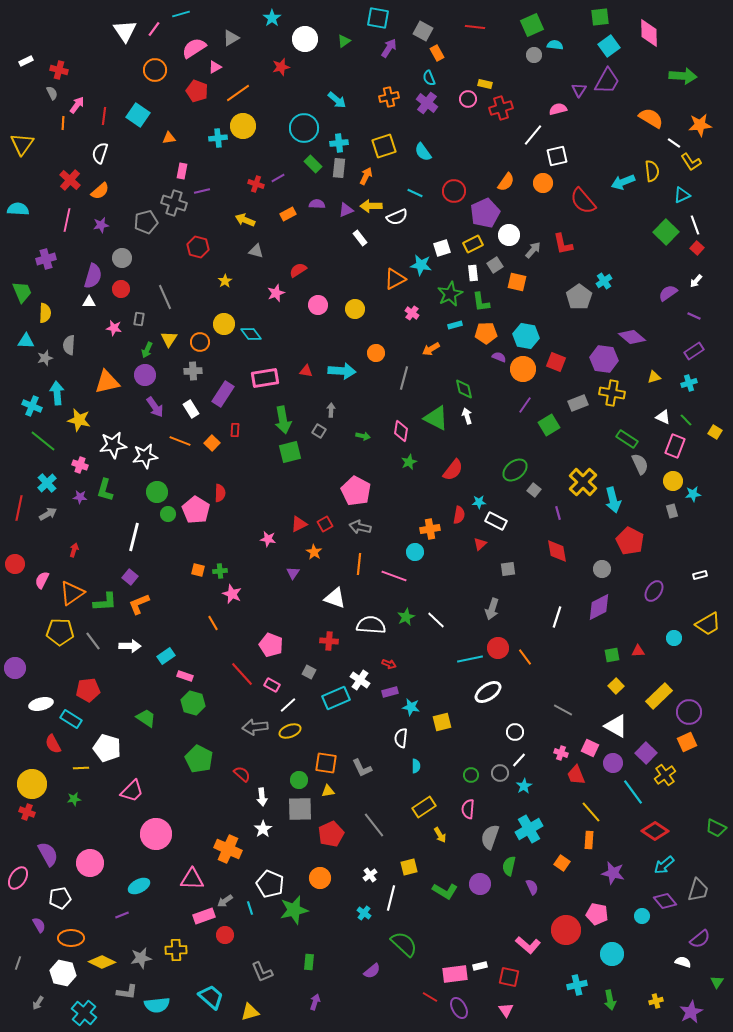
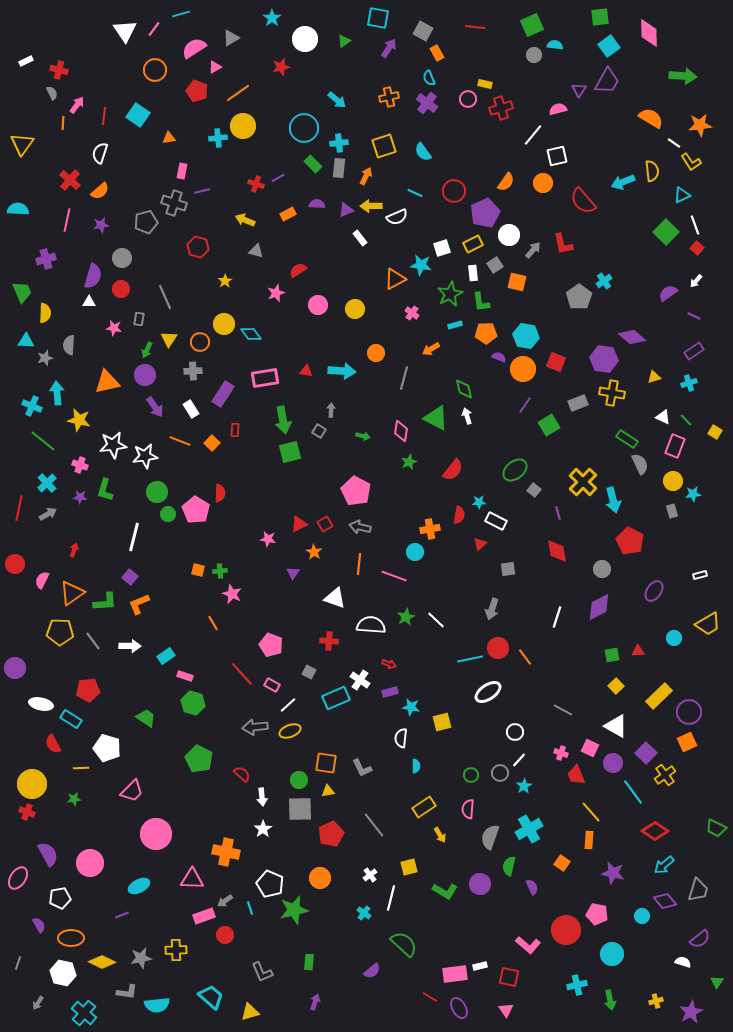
white ellipse at (41, 704): rotated 25 degrees clockwise
orange cross at (228, 849): moved 2 px left, 3 px down; rotated 12 degrees counterclockwise
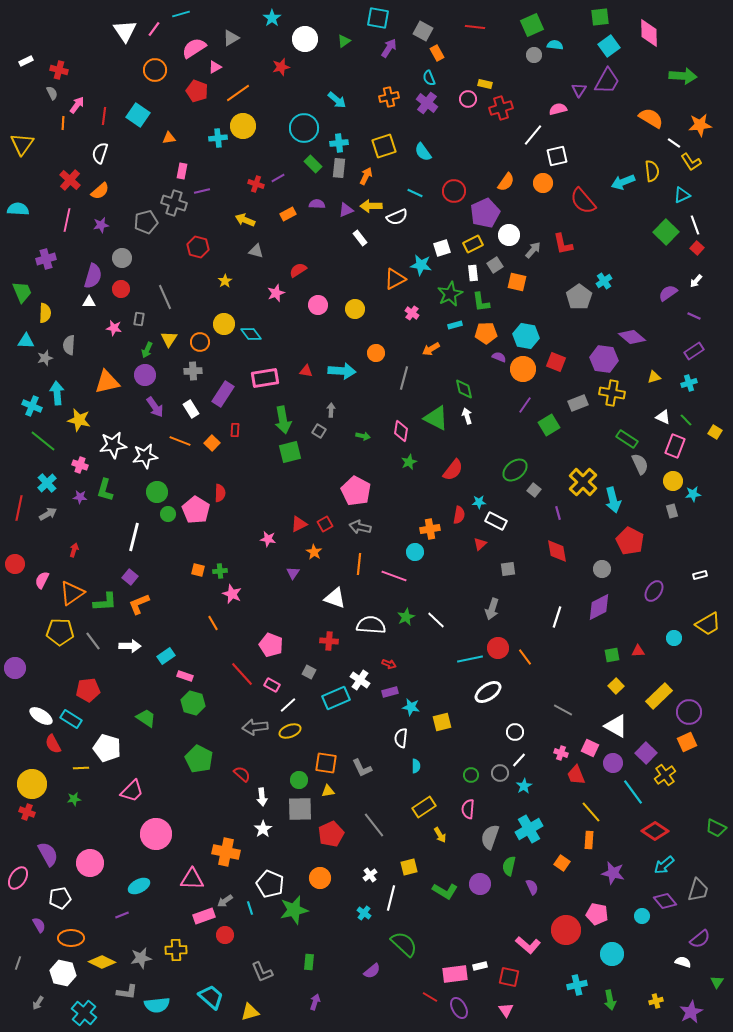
white ellipse at (41, 704): moved 12 px down; rotated 20 degrees clockwise
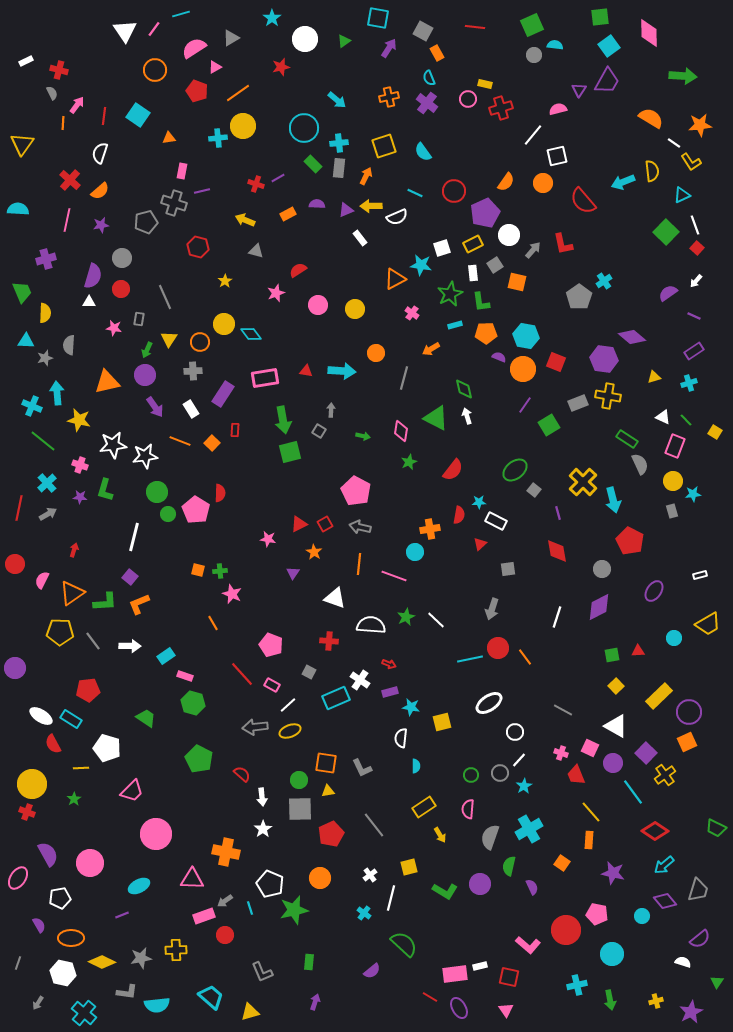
yellow cross at (612, 393): moved 4 px left, 3 px down
white ellipse at (488, 692): moved 1 px right, 11 px down
green star at (74, 799): rotated 24 degrees counterclockwise
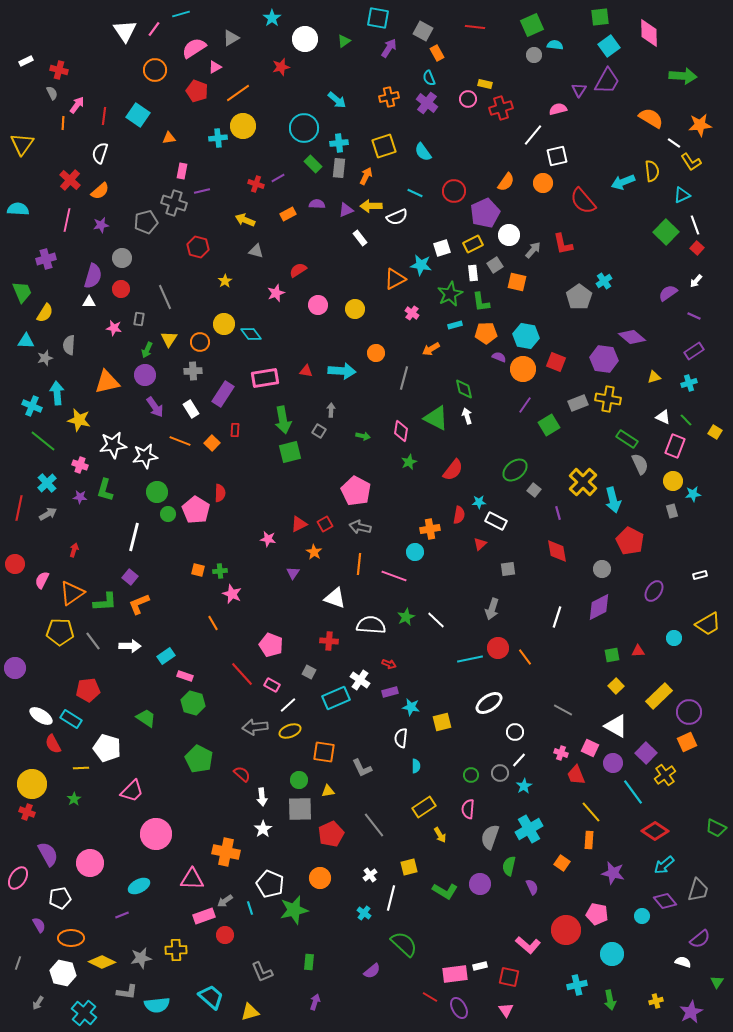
yellow semicircle at (45, 313): rotated 30 degrees clockwise
yellow cross at (608, 396): moved 3 px down
orange square at (326, 763): moved 2 px left, 11 px up
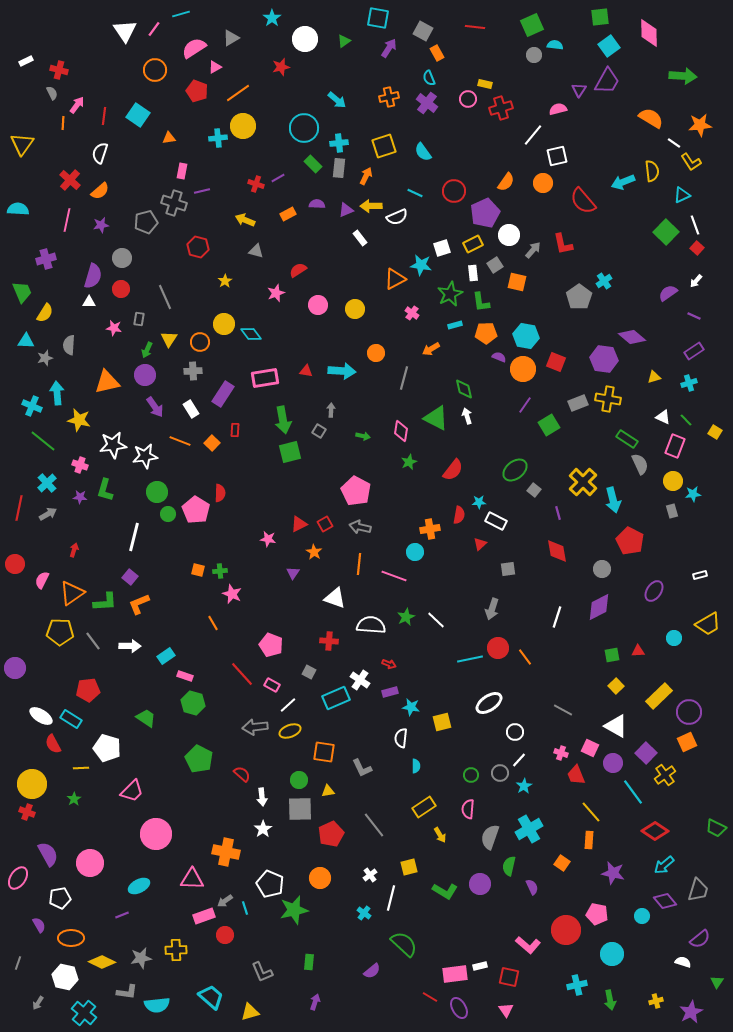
cyan line at (250, 908): moved 5 px left
white hexagon at (63, 973): moved 2 px right, 4 px down
